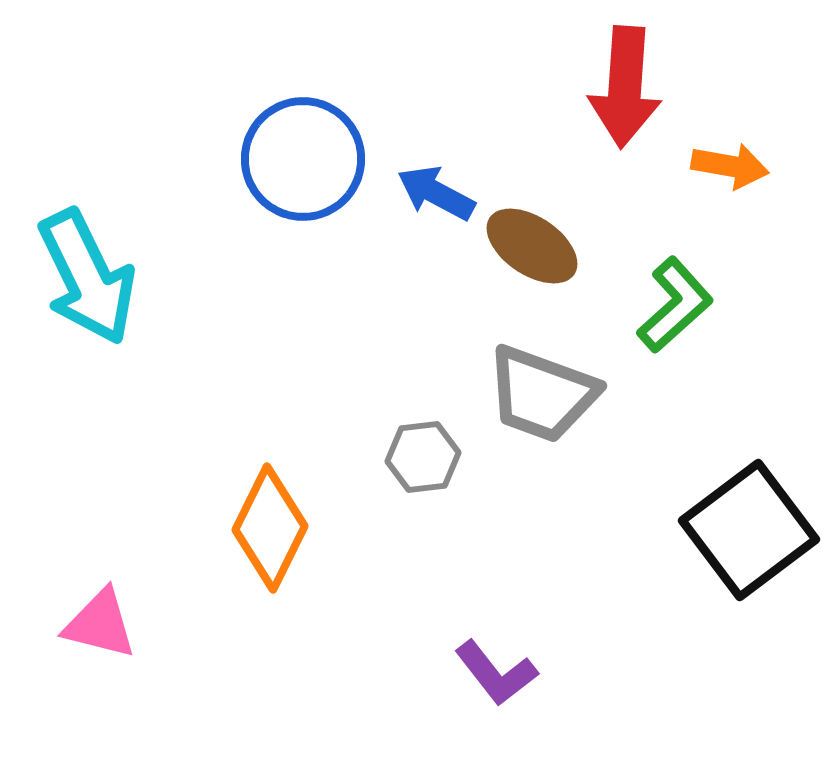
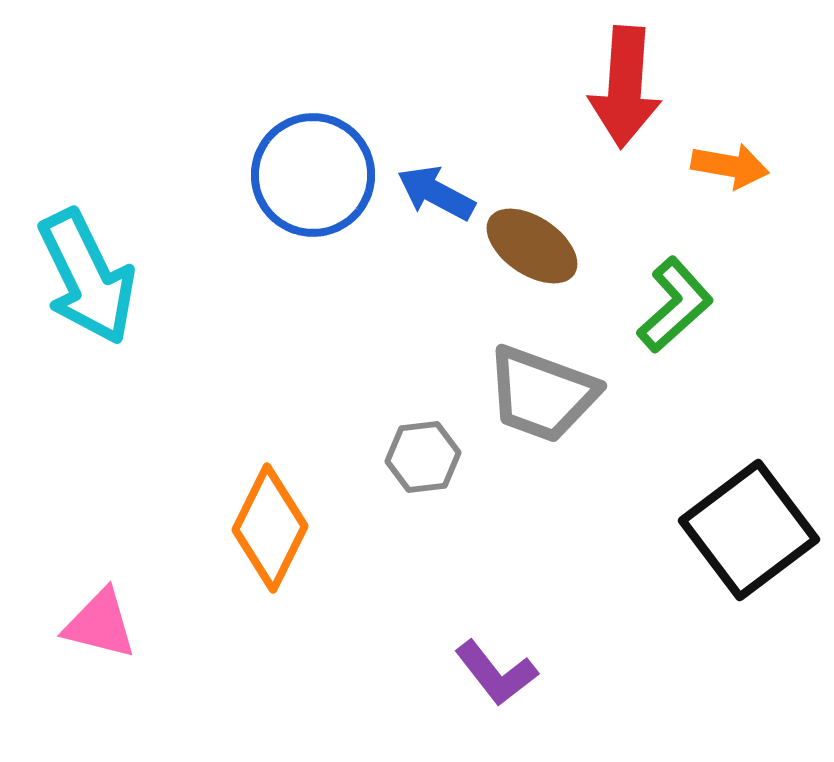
blue circle: moved 10 px right, 16 px down
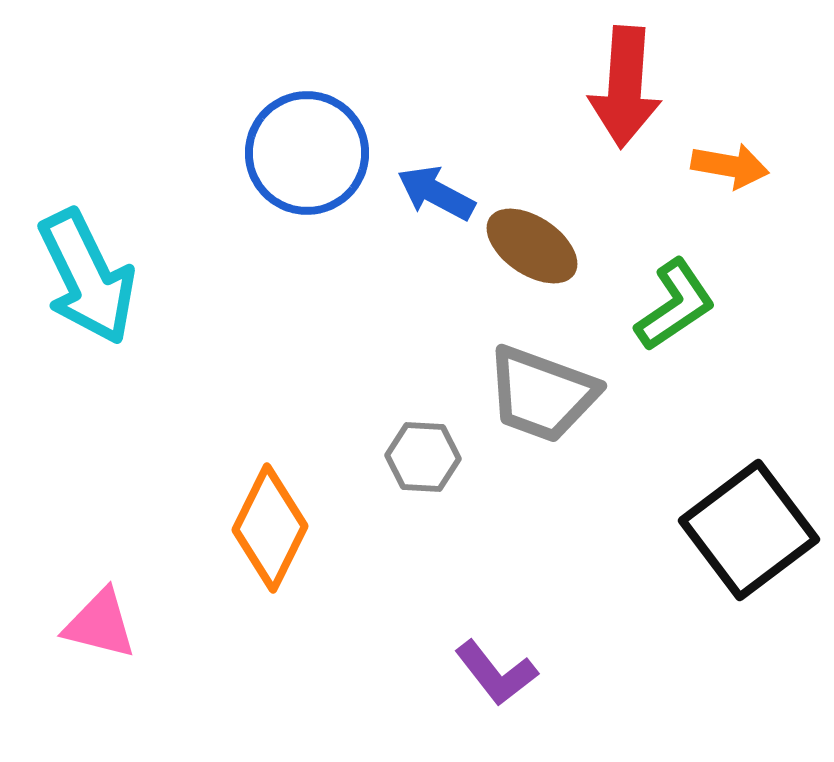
blue circle: moved 6 px left, 22 px up
green L-shape: rotated 8 degrees clockwise
gray hexagon: rotated 10 degrees clockwise
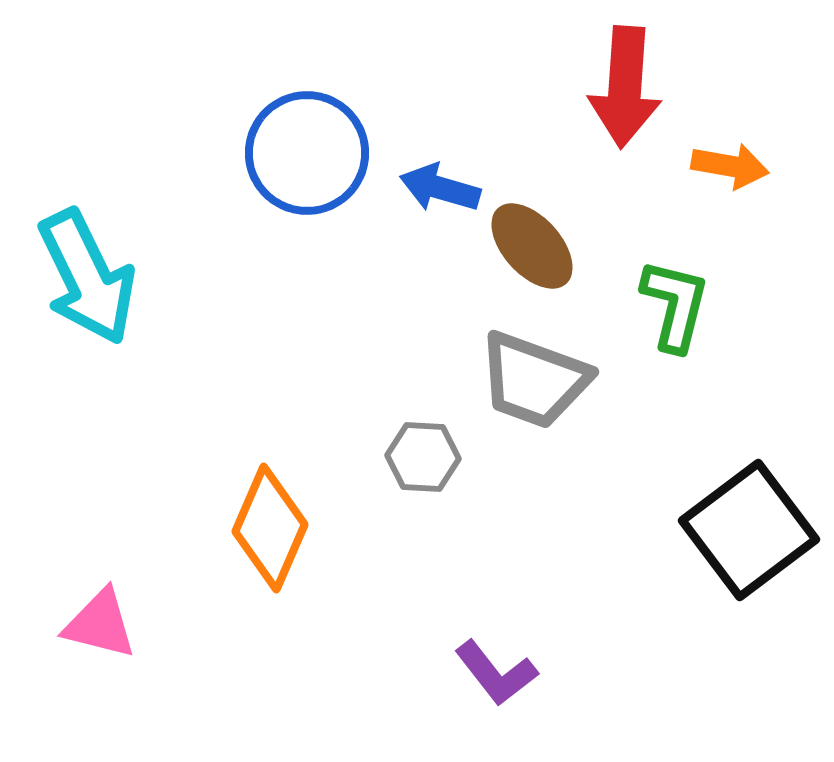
blue arrow: moved 4 px right, 5 px up; rotated 12 degrees counterclockwise
brown ellipse: rotated 14 degrees clockwise
green L-shape: rotated 42 degrees counterclockwise
gray trapezoid: moved 8 px left, 14 px up
orange diamond: rotated 3 degrees counterclockwise
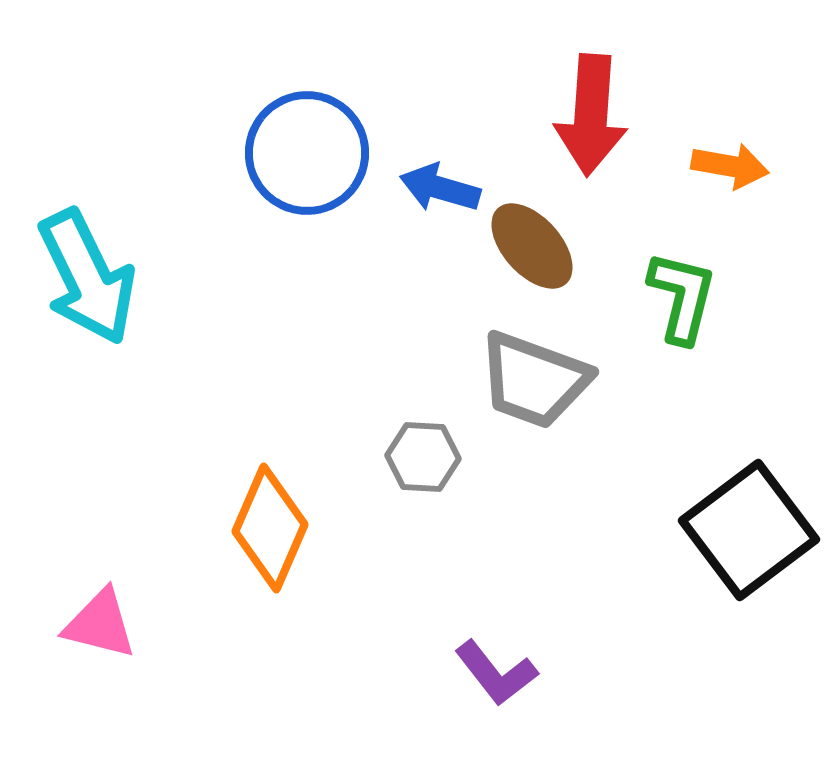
red arrow: moved 34 px left, 28 px down
green L-shape: moved 7 px right, 8 px up
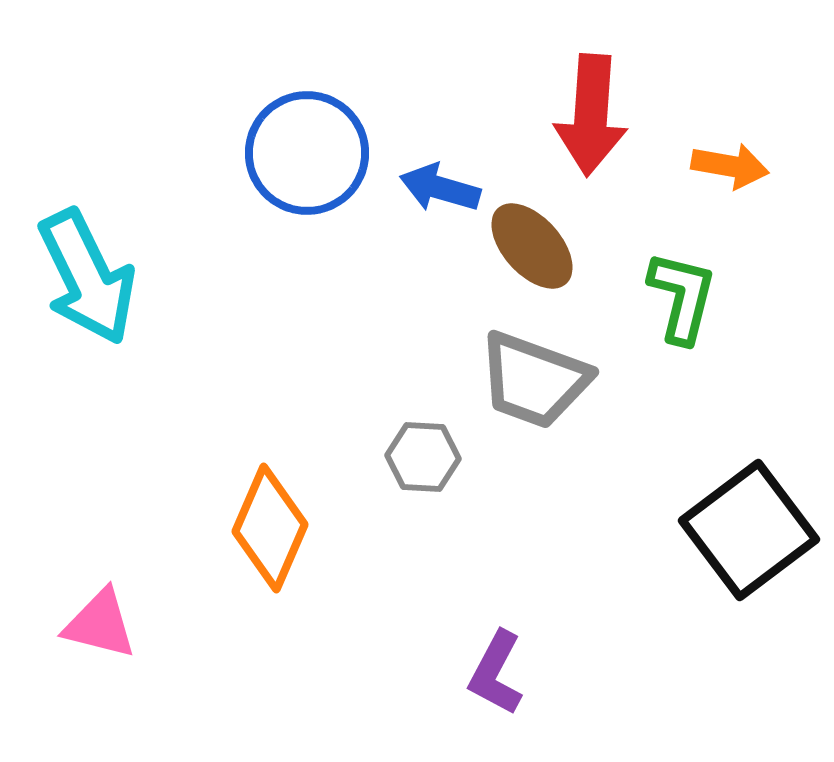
purple L-shape: rotated 66 degrees clockwise
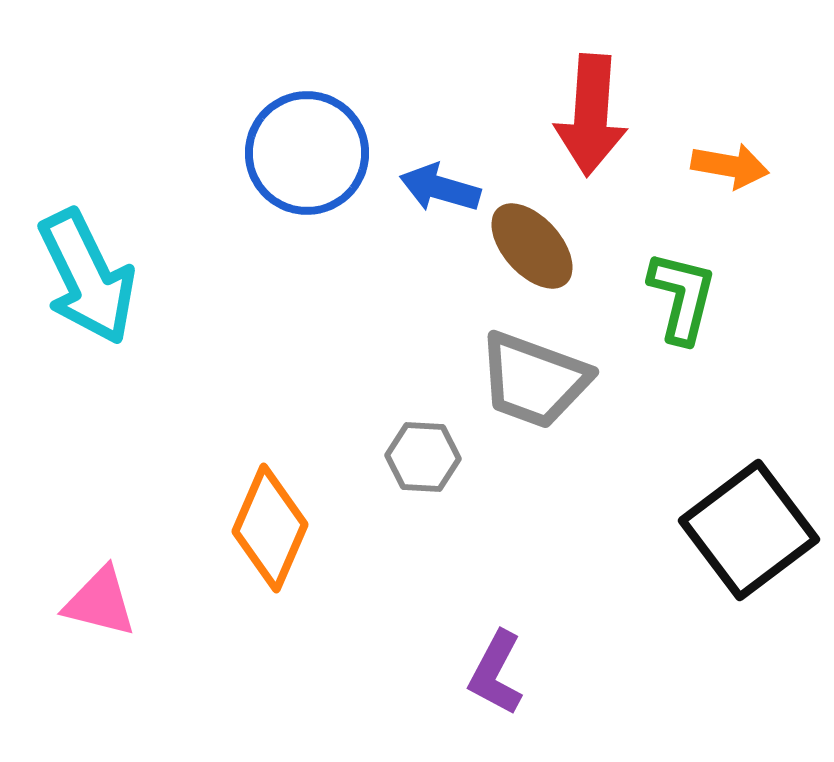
pink triangle: moved 22 px up
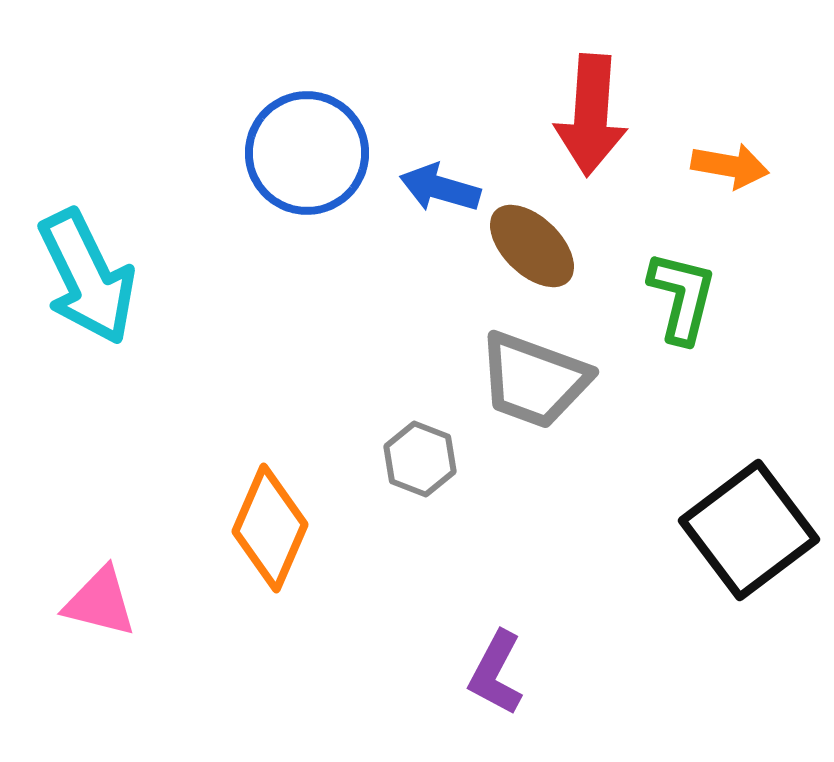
brown ellipse: rotated 4 degrees counterclockwise
gray hexagon: moved 3 px left, 2 px down; rotated 18 degrees clockwise
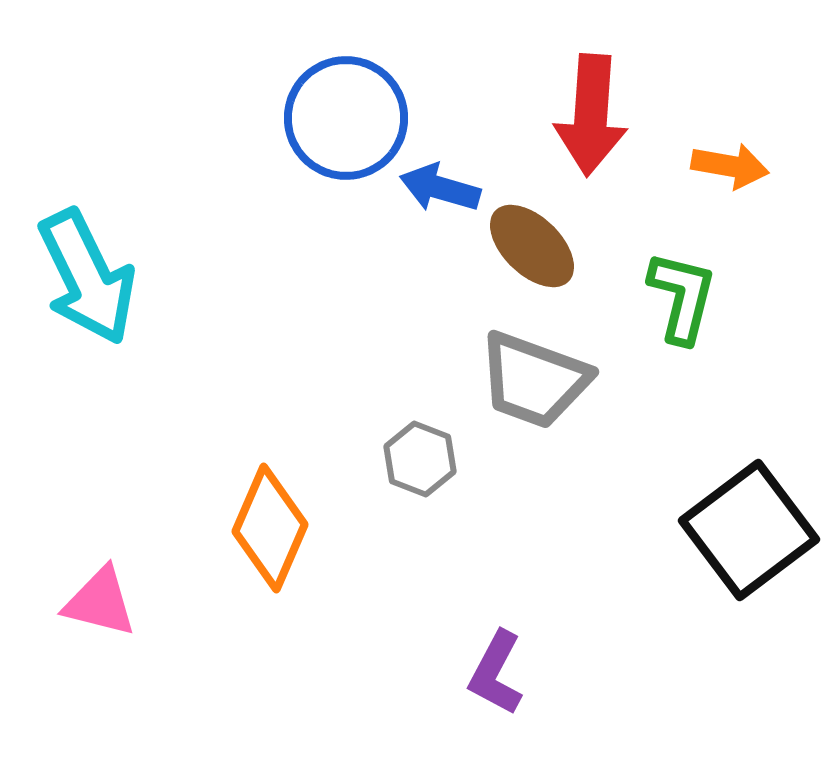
blue circle: moved 39 px right, 35 px up
